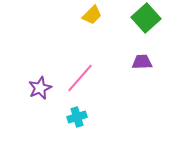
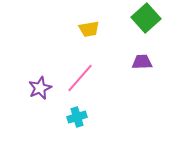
yellow trapezoid: moved 3 px left, 14 px down; rotated 35 degrees clockwise
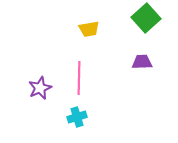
pink line: moved 1 px left; rotated 40 degrees counterclockwise
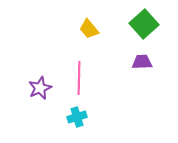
green square: moved 2 px left, 6 px down
yellow trapezoid: rotated 60 degrees clockwise
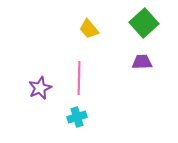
green square: moved 1 px up
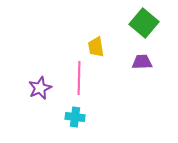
green square: rotated 8 degrees counterclockwise
yellow trapezoid: moved 7 px right, 18 px down; rotated 30 degrees clockwise
cyan cross: moved 2 px left; rotated 24 degrees clockwise
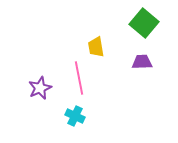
pink line: rotated 12 degrees counterclockwise
cyan cross: moved 1 px up; rotated 18 degrees clockwise
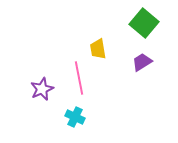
yellow trapezoid: moved 2 px right, 2 px down
purple trapezoid: rotated 30 degrees counterclockwise
purple star: moved 2 px right, 1 px down
cyan cross: moved 1 px down
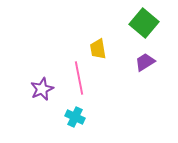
purple trapezoid: moved 3 px right
